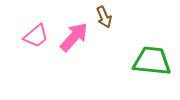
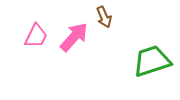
pink trapezoid: rotated 24 degrees counterclockwise
green trapezoid: rotated 24 degrees counterclockwise
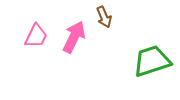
pink arrow: rotated 16 degrees counterclockwise
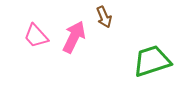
pink trapezoid: rotated 112 degrees clockwise
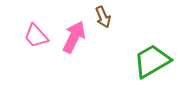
brown arrow: moved 1 px left
green trapezoid: rotated 12 degrees counterclockwise
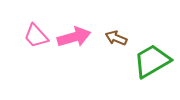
brown arrow: moved 13 px right, 21 px down; rotated 135 degrees clockwise
pink arrow: rotated 48 degrees clockwise
